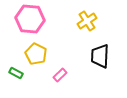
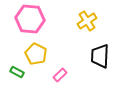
green rectangle: moved 1 px right, 1 px up
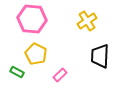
pink hexagon: moved 2 px right
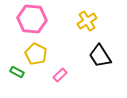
black trapezoid: rotated 35 degrees counterclockwise
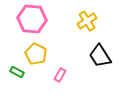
pink rectangle: rotated 16 degrees counterclockwise
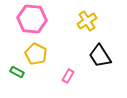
pink rectangle: moved 8 px right, 1 px down
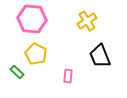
black trapezoid: rotated 10 degrees clockwise
green rectangle: rotated 16 degrees clockwise
pink rectangle: rotated 24 degrees counterclockwise
